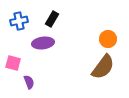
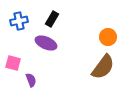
orange circle: moved 2 px up
purple ellipse: moved 3 px right; rotated 30 degrees clockwise
purple semicircle: moved 2 px right, 2 px up
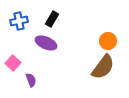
orange circle: moved 4 px down
pink square: rotated 28 degrees clockwise
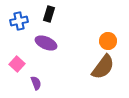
black rectangle: moved 3 px left, 5 px up; rotated 14 degrees counterclockwise
pink square: moved 4 px right, 1 px down
purple semicircle: moved 5 px right, 3 px down
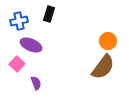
purple ellipse: moved 15 px left, 2 px down
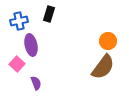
purple ellipse: rotated 55 degrees clockwise
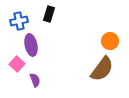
orange circle: moved 2 px right
brown semicircle: moved 1 px left, 2 px down
purple semicircle: moved 1 px left, 3 px up
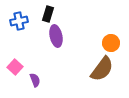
black rectangle: moved 1 px left
orange circle: moved 1 px right, 2 px down
purple ellipse: moved 25 px right, 9 px up
pink square: moved 2 px left, 3 px down
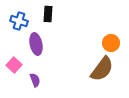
black rectangle: rotated 14 degrees counterclockwise
blue cross: rotated 30 degrees clockwise
purple ellipse: moved 20 px left, 8 px down
pink square: moved 1 px left, 2 px up
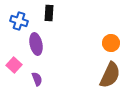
black rectangle: moved 1 px right, 1 px up
brown semicircle: moved 8 px right, 6 px down; rotated 12 degrees counterclockwise
purple semicircle: moved 2 px right, 1 px up
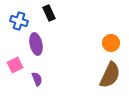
black rectangle: rotated 28 degrees counterclockwise
pink square: moved 1 px right; rotated 21 degrees clockwise
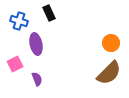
pink square: moved 1 px up
brown semicircle: moved 1 px left, 2 px up; rotated 20 degrees clockwise
